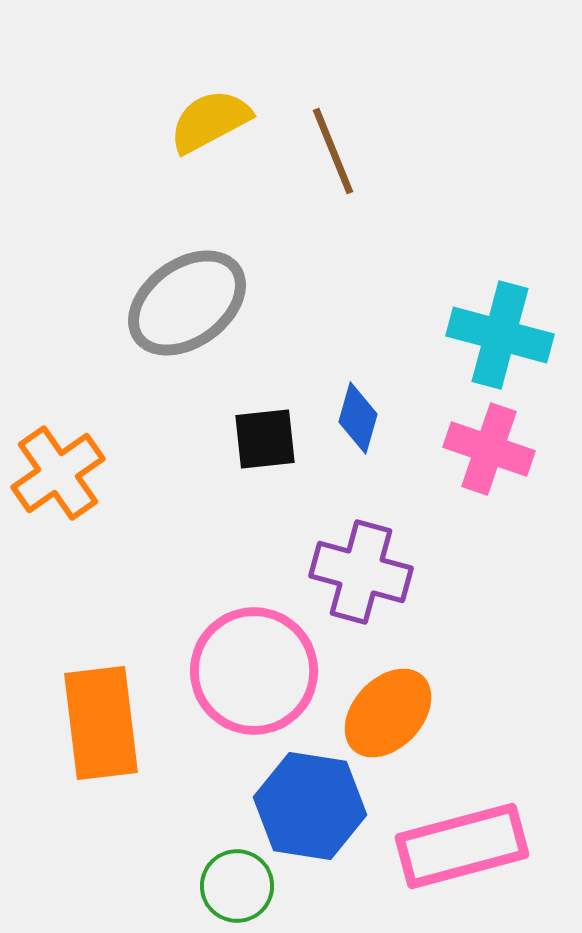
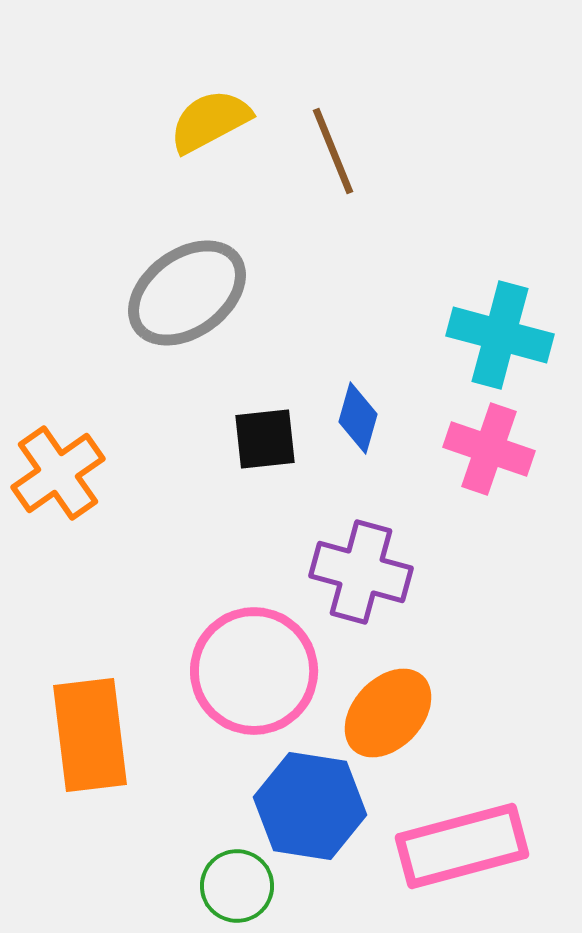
gray ellipse: moved 10 px up
orange rectangle: moved 11 px left, 12 px down
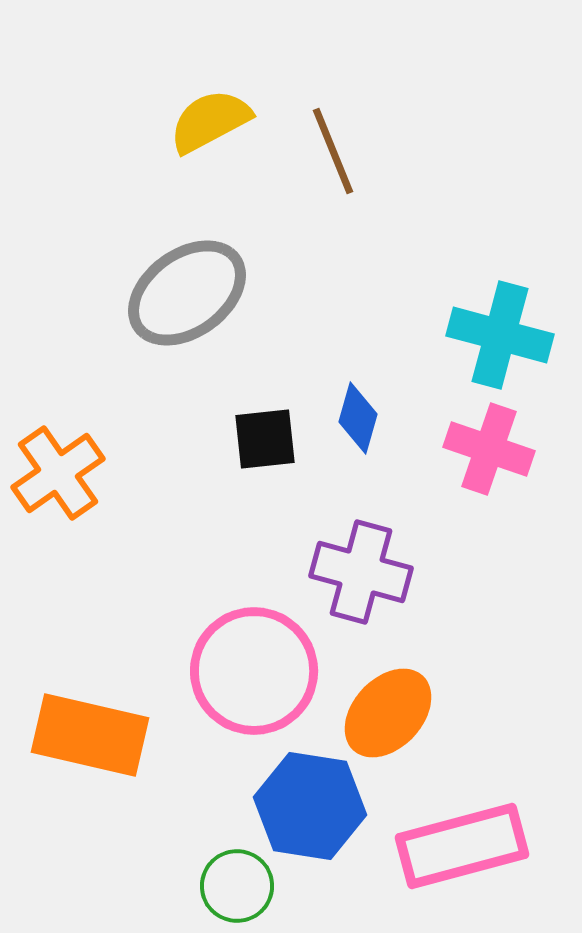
orange rectangle: rotated 70 degrees counterclockwise
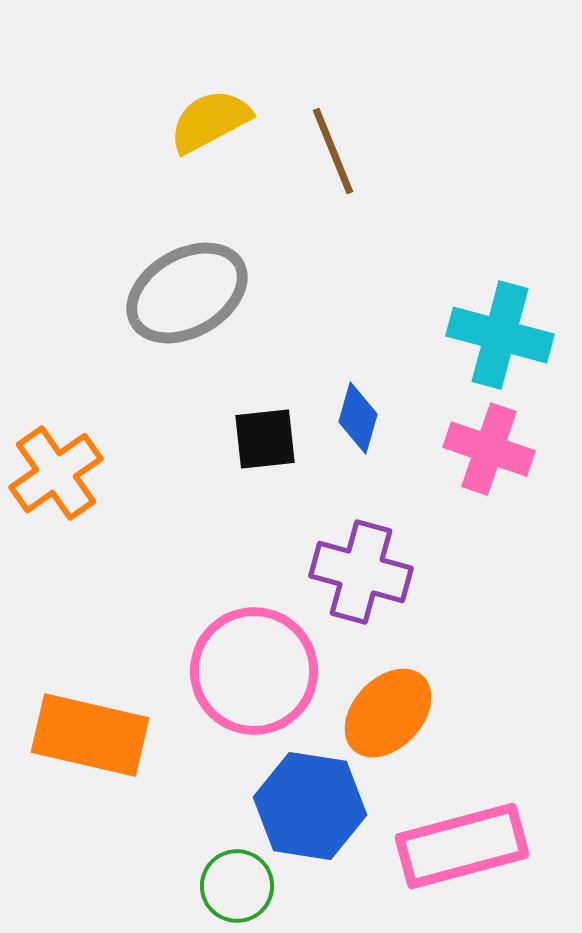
gray ellipse: rotated 6 degrees clockwise
orange cross: moved 2 px left
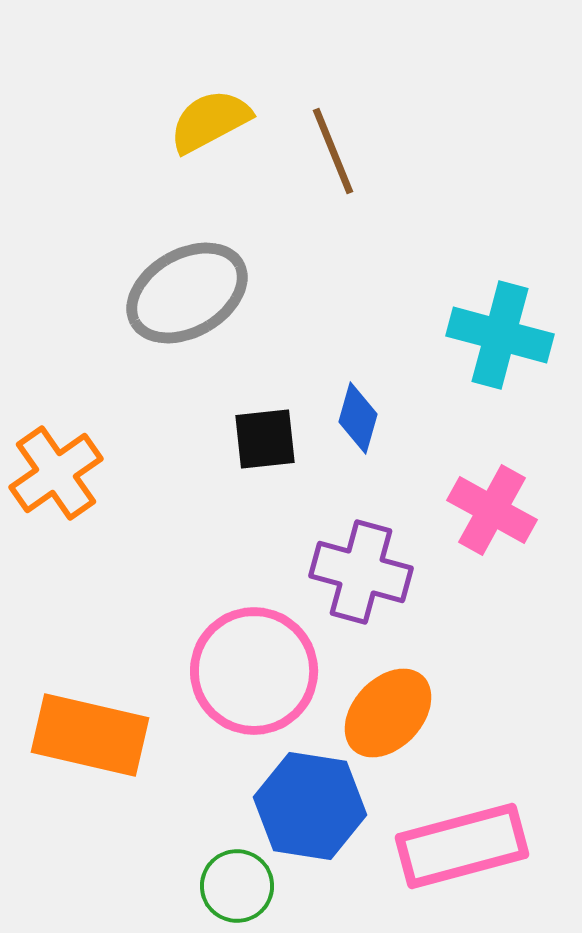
pink cross: moved 3 px right, 61 px down; rotated 10 degrees clockwise
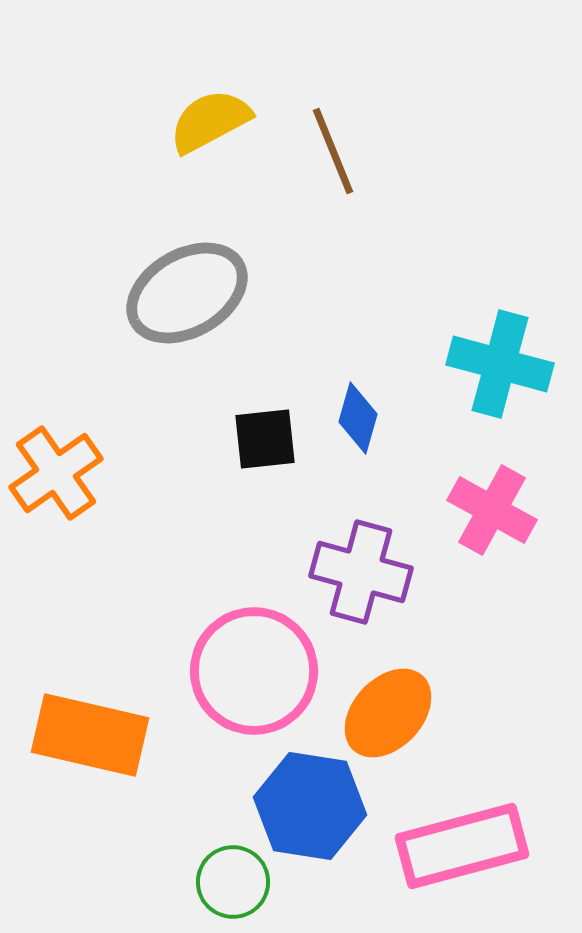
cyan cross: moved 29 px down
green circle: moved 4 px left, 4 px up
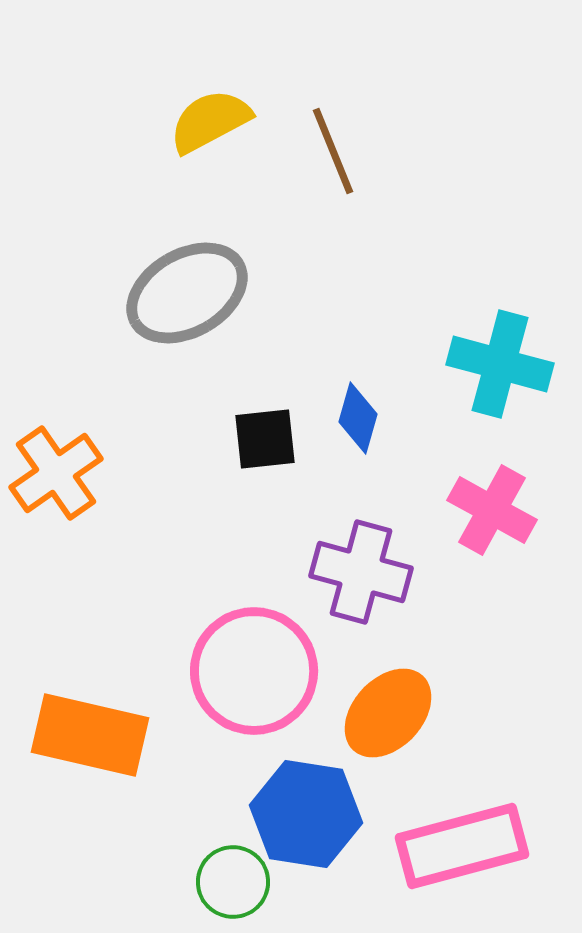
blue hexagon: moved 4 px left, 8 px down
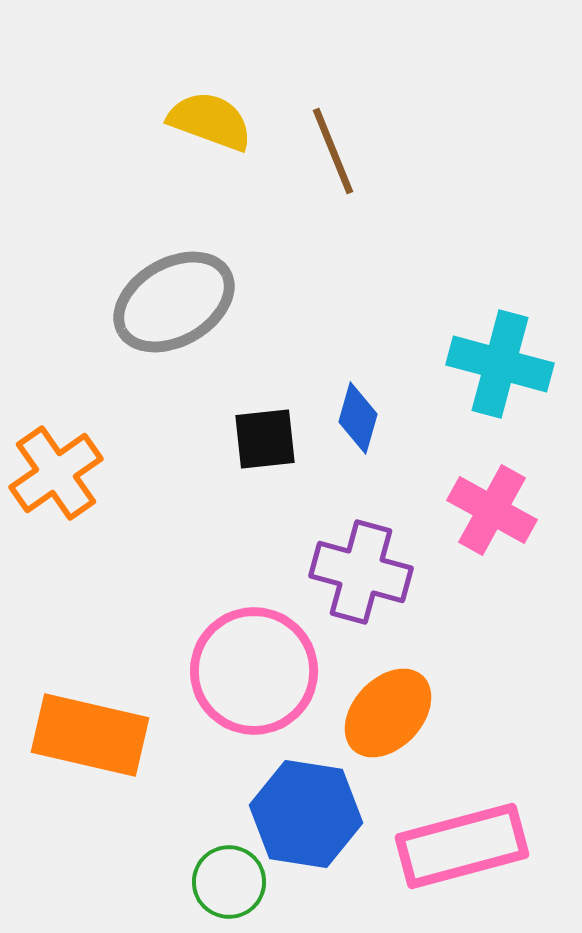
yellow semicircle: rotated 48 degrees clockwise
gray ellipse: moved 13 px left, 9 px down
green circle: moved 4 px left
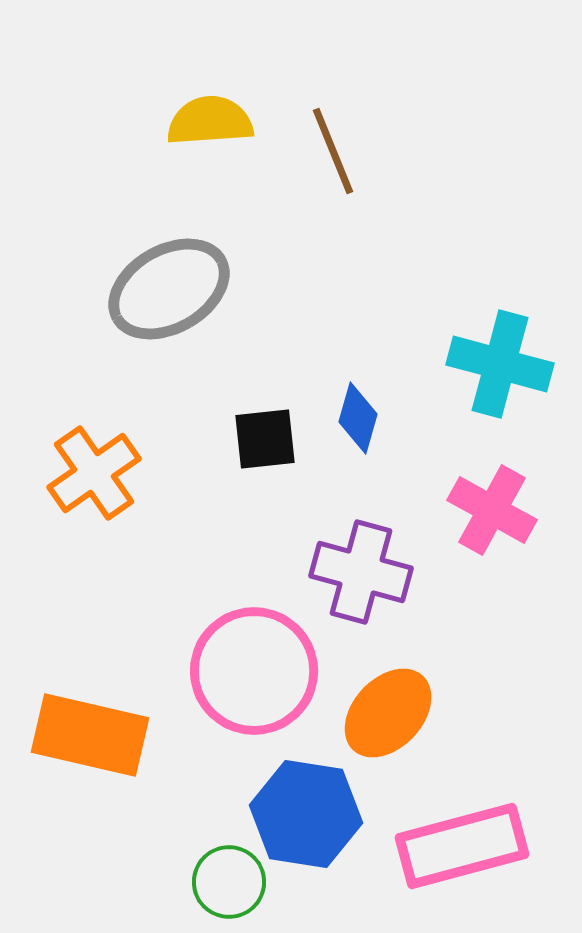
yellow semicircle: rotated 24 degrees counterclockwise
gray ellipse: moved 5 px left, 13 px up
orange cross: moved 38 px right
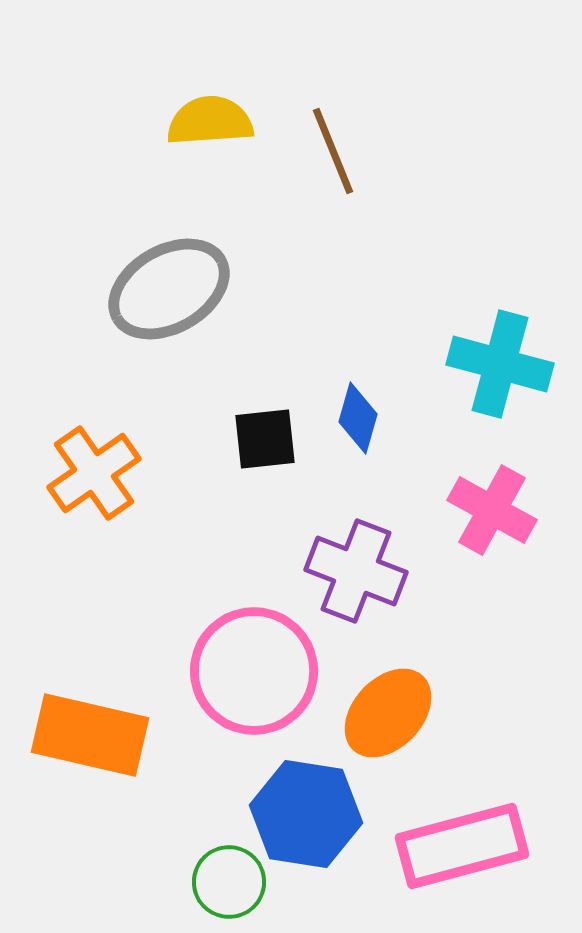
purple cross: moved 5 px left, 1 px up; rotated 6 degrees clockwise
